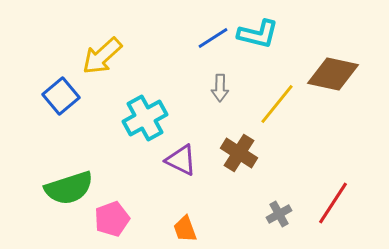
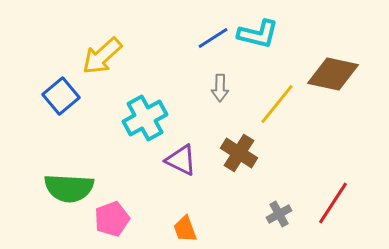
green semicircle: rotated 21 degrees clockwise
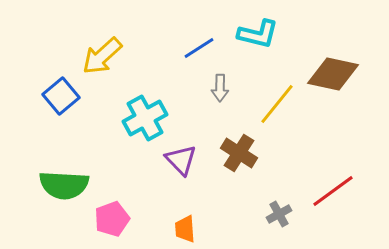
blue line: moved 14 px left, 10 px down
purple triangle: rotated 20 degrees clockwise
green semicircle: moved 5 px left, 3 px up
red line: moved 12 px up; rotated 21 degrees clockwise
orange trapezoid: rotated 16 degrees clockwise
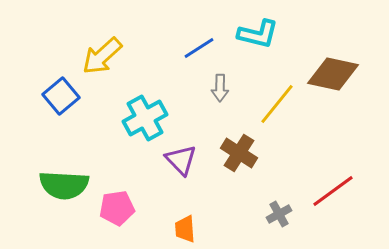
pink pentagon: moved 5 px right, 11 px up; rotated 12 degrees clockwise
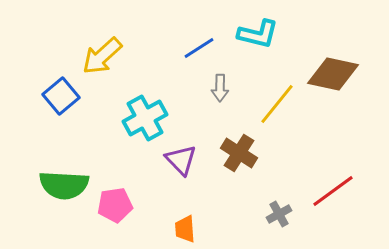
pink pentagon: moved 2 px left, 3 px up
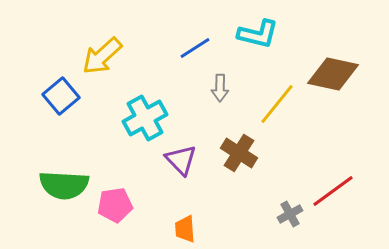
blue line: moved 4 px left
gray cross: moved 11 px right
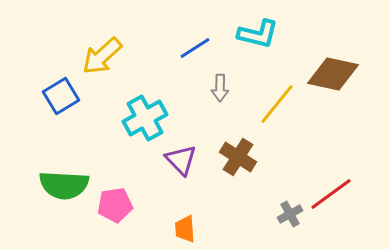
blue square: rotated 9 degrees clockwise
brown cross: moved 1 px left, 4 px down
red line: moved 2 px left, 3 px down
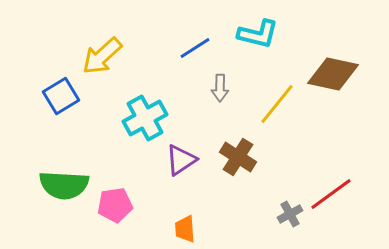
purple triangle: rotated 40 degrees clockwise
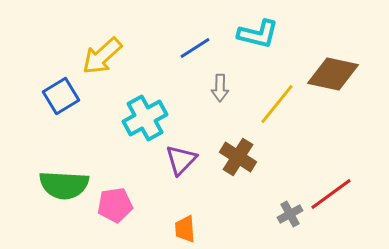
purple triangle: rotated 12 degrees counterclockwise
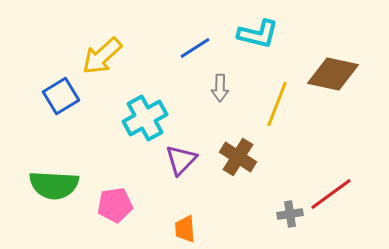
yellow line: rotated 18 degrees counterclockwise
green semicircle: moved 10 px left
gray cross: rotated 20 degrees clockwise
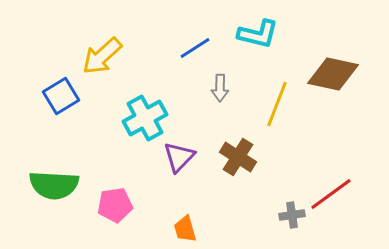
purple triangle: moved 2 px left, 3 px up
gray cross: moved 2 px right, 1 px down
orange trapezoid: rotated 12 degrees counterclockwise
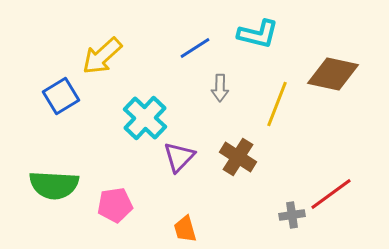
cyan cross: rotated 18 degrees counterclockwise
